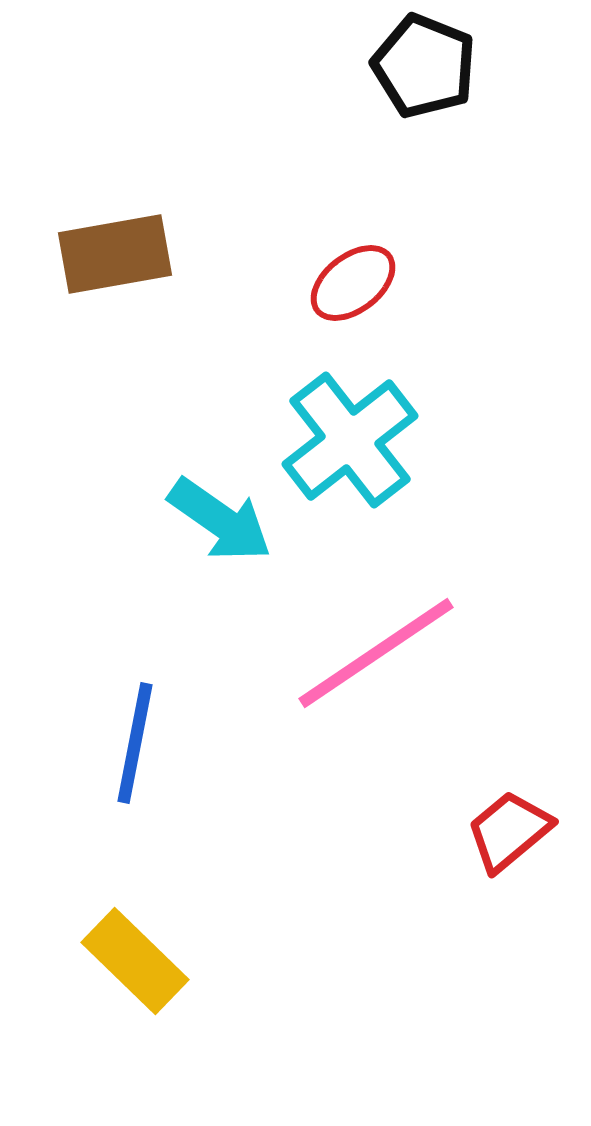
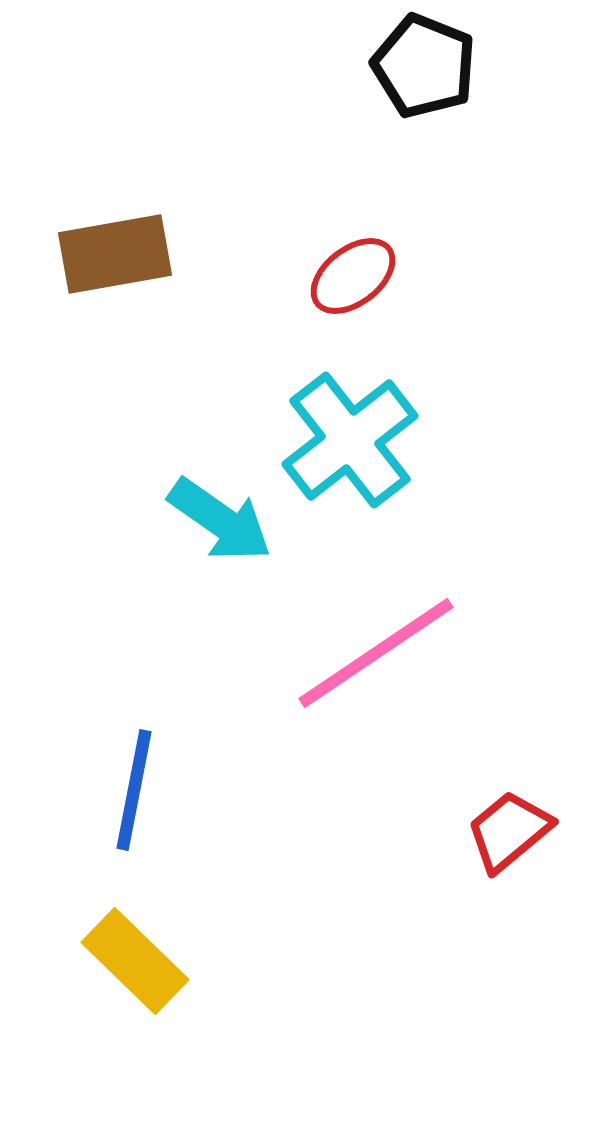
red ellipse: moved 7 px up
blue line: moved 1 px left, 47 px down
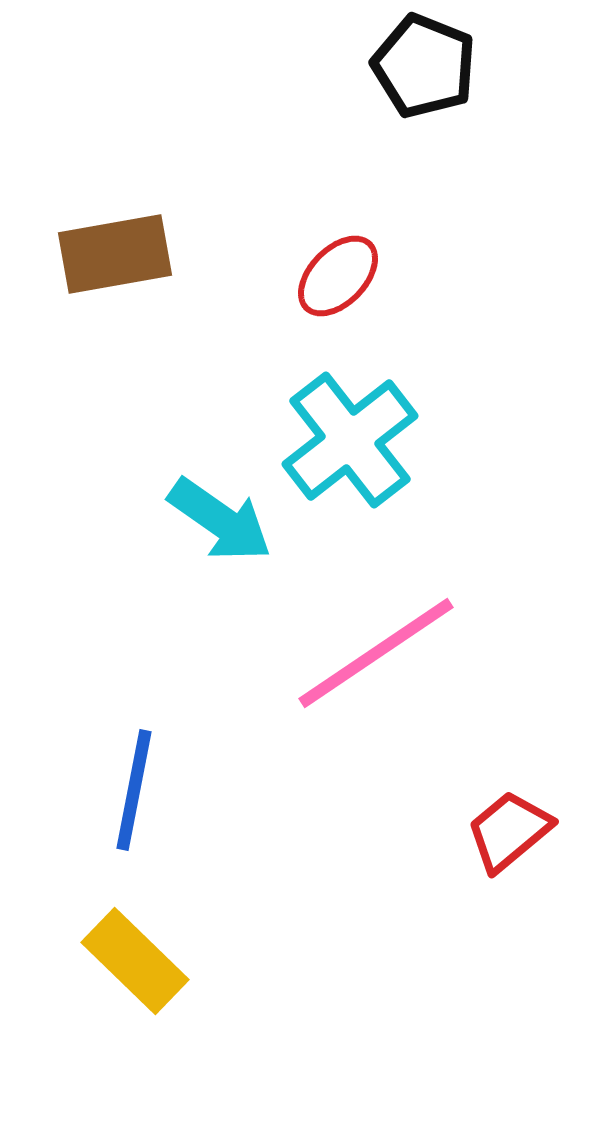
red ellipse: moved 15 px left; rotated 8 degrees counterclockwise
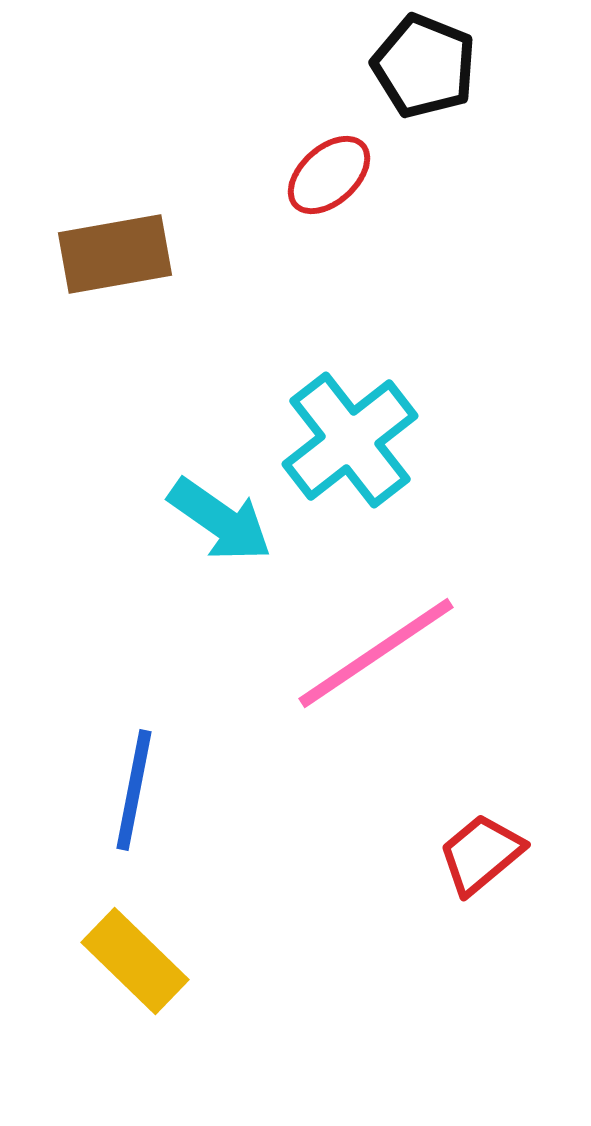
red ellipse: moved 9 px left, 101 px up; rotated 4 degrees clockwise
red trapezoid: moved 28 px left, 23 px down
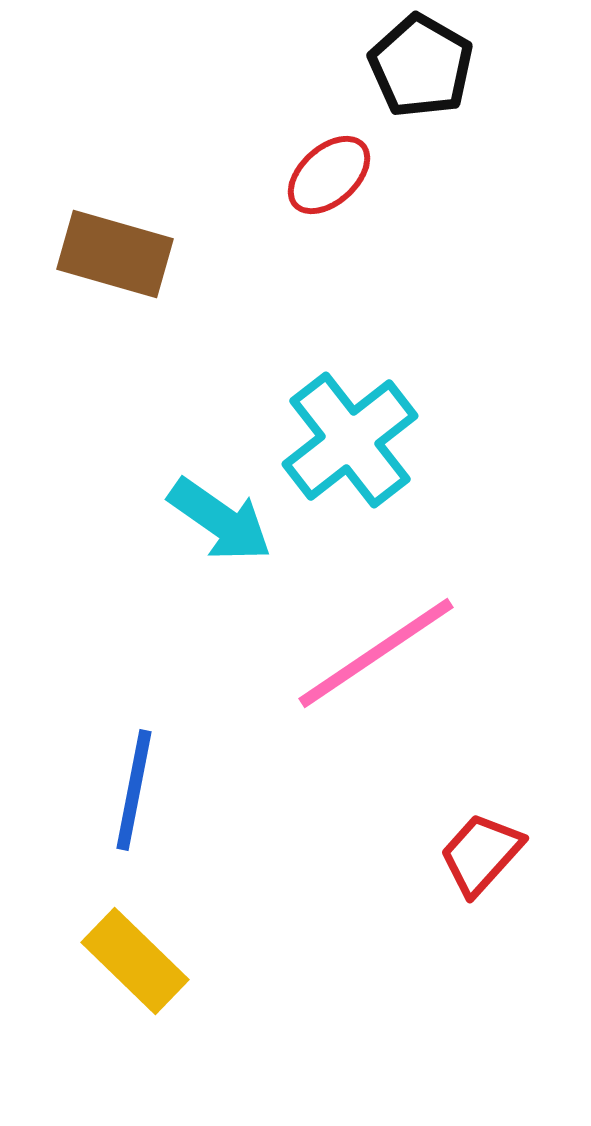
black pentagon: moved 3 px left; rotated 8 degrees clockwise
brown rectangle: rotated 26 degrees clockwise
red trapezoid: rotated 8 degrees counterclockwise
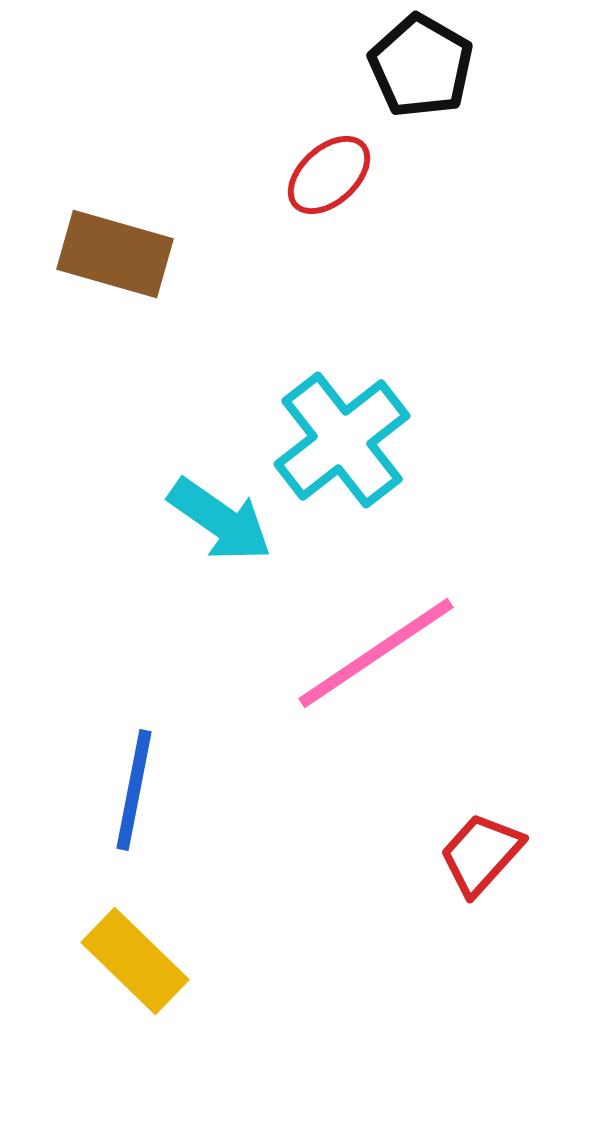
cyan cross: moved 8 px left
